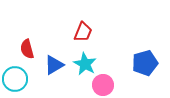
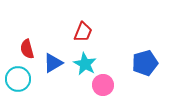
blue triangle: moved 1 px left, 2 px up
cyan circle: moved 3 px right
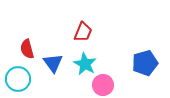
blue triangle: rotated 35 degrees counterclockwise
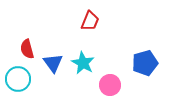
red trapezoid: moved 7 px right, 11 px up
cyan star: moved 2 px left, 1 px up
pink circle: moved 7 px right
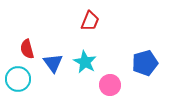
cyan star: moved 2 px right, 1 px up
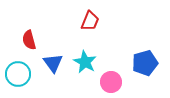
red semicircle: moved 2 px right, 9 px up
cyan circle: moved 5 px up
pink circle: moved 1 px right, 3 px up
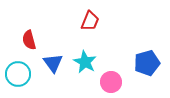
blue pentagon: moved 2 px right
